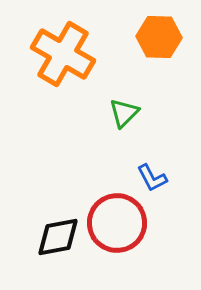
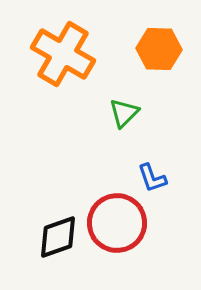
orange hexagon: moved 12 px down
blue L-shape: rotated 8 degrees clockwise
black diamond: rotated 9 degrees counterclockwise
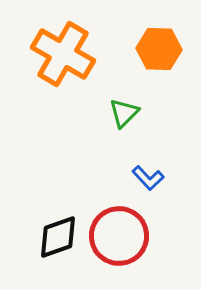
blue L-shape: moved 4 px left; rotated 24 degrees counterclockwise
red circle: moved 2 px right, 13 px down
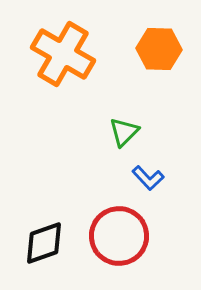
green triangle: moved 19 px down
black diamond: moved 14 px left, 6 px down
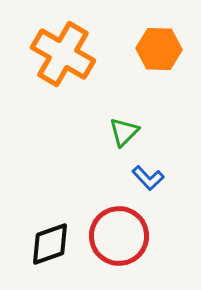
black diamond: moved 6 px right, 1 px down
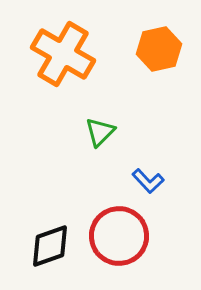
orange hexagon: rotated 15 degrees counterclockwise
green triangle: moved 24 px left
blue L-shape: moved 3 px down
black diamond: moved 2 px down
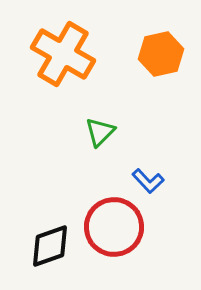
orange hexagon: moved 2 px right, 5 px down
red circle: moved 5 px left, 9 px up
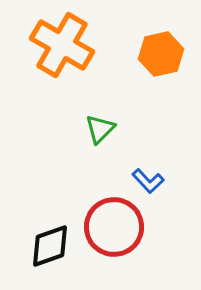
orange cross: moved 1 px left, 9 px up
green triangle: moved 3 px up
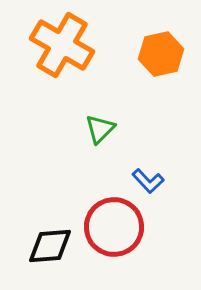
black diamond: rotated 15 degrees clockwise
